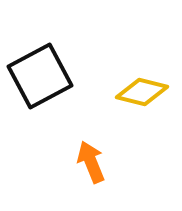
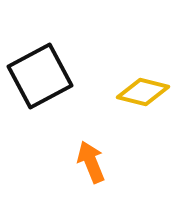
yellow diamond: moved 1 px right
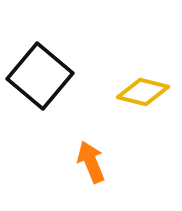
black square: rotated 22 degrees counterclockwise
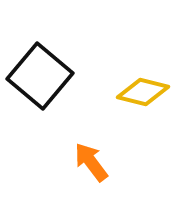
orange arrow: rotated 15 degrees counterclockwise
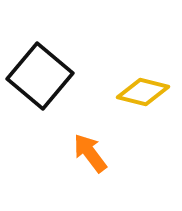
orange arrow: moved 1 px left, 9 px up
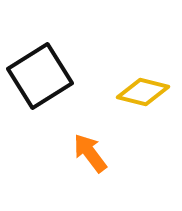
black square: rotated 18 degrees clockwise
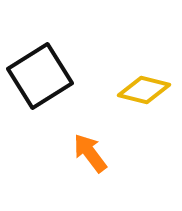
yellow diamond: moved 1 px right, 2 px up
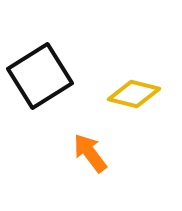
yellow diamond: moved 10 px left, 4 px down
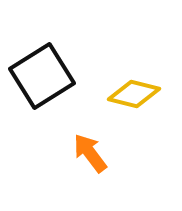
black square: moved 2 px right
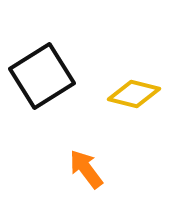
orange arrow: moved 4 px left, 16 px down
